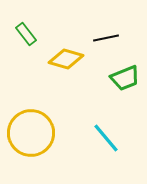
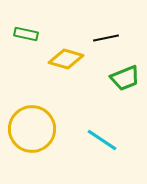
green rectangle: rotated 40 degrees counterclockwise
yellow circle: moved 1 px right, 4 px up
cyan line: moved 4 px left, 2 px down; rotated 16 degrees counterclockwise
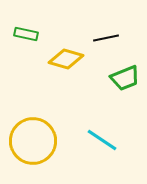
yellow circle: moved 1 px right, 12 px down
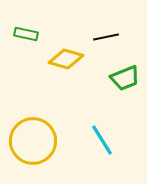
black line: moved 1 px up
cyan line: rotated 24 degrees clockwise
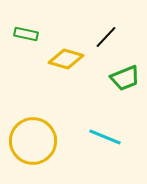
black line: rotated 35 degrees counterclockwise
cyan line: moved 3 px right, 3 px up; rotated 36 degrees counterclockwise
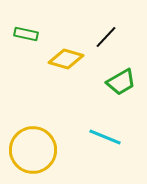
green trapezoid: moved 4 px left, 4 px down; rotated 8 degrees counterclockwise
yellow circle: moved 9 px down
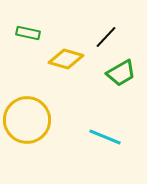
green rectangle: moved 2 px right, 1 px up
green trapezoid: moved 9 px up
yellow circle: moved 6 px left, 30 px up
